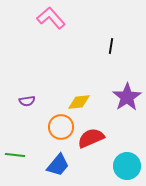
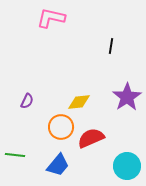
pink L-shape: rotated 36 degrees counterclockwise
purple semicircle: rotated 56 degrees counterclockwise
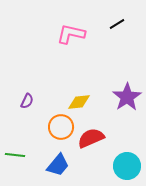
pink L-shape: moved 20 px right, 16 px down
black line: moved 6 px right, 22 px up; rotated 49 degrees clockwise
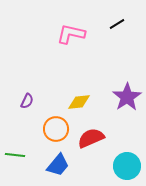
orange circle: moved 5 px left, 2 px down
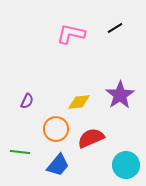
black line: moved 2 px left, 4 px down
purple star: moved 7 px left, 2 px up
green line: moved 5 px right, 3 px up
cyan circle: moved 1 px left, 1 px up
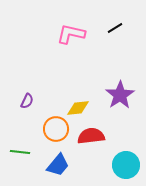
yellow diamond: moved 1 px left, 6 px down
red semicircle: moved 2 px up; rotated 16 degrees clockwise
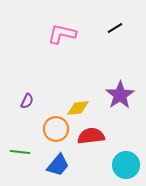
pink L-shape: moved 9 px left
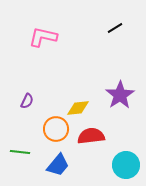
pink L-shape: moved 19 px left, 3 px down
